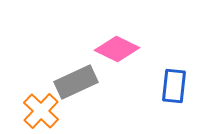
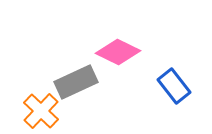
pink diamond: moved 1 px right, 3 px down
blue rectangle: rotated 44 degrees counterclockwise
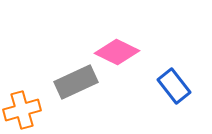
pink diamond: moved 1 px left
orange cross: moved 19 px left, 1 px up; rotated 30 degrees clockwise
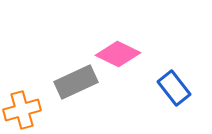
pink diamond: moved 1 px right, 2 px down
blue rectangle: moved 2 px down
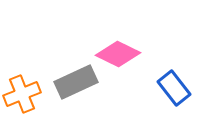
orange cross: moved 16 px up; rotated 6 degrees counterclockwise
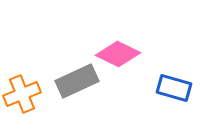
gray rectangle: moved 1 px right, 1 px up
blue rectangle: rotated 36 degrees counterclockwise
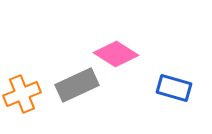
pink diamond: moved 2 px left; rotated 6 degrees clockwise
gray rectangle: moved 4 px down
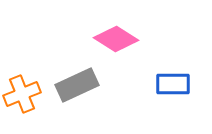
pink diamond: moved 15 px up
blue rectangle: moved 1 px left, 4 px up; rotated 16 degrees counterclockwise
